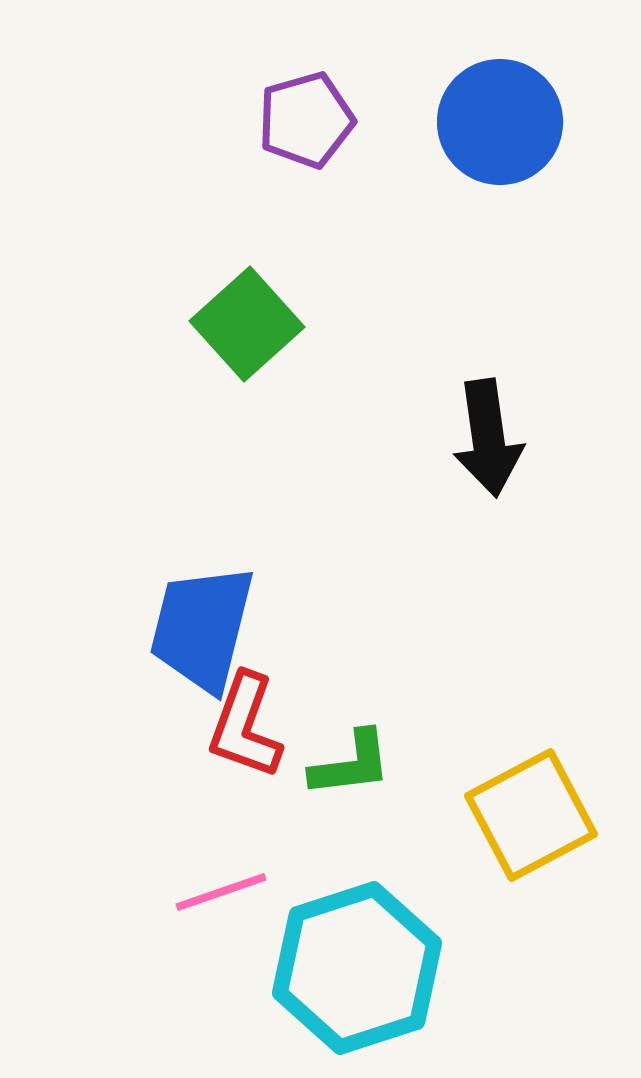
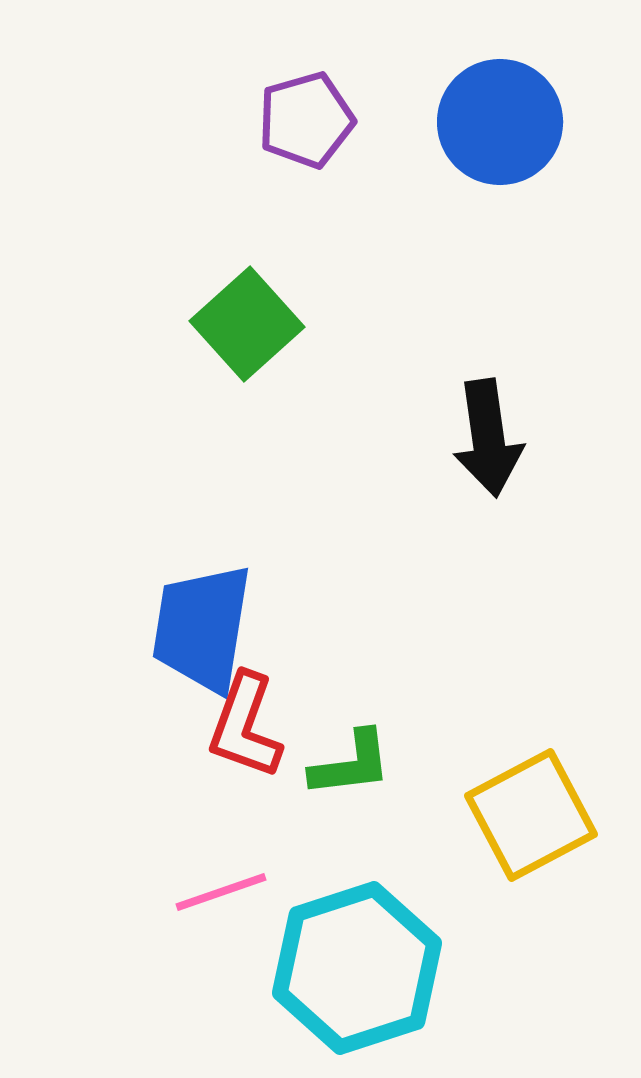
blue trapezoid: rotated 5 degrees counterclockwise
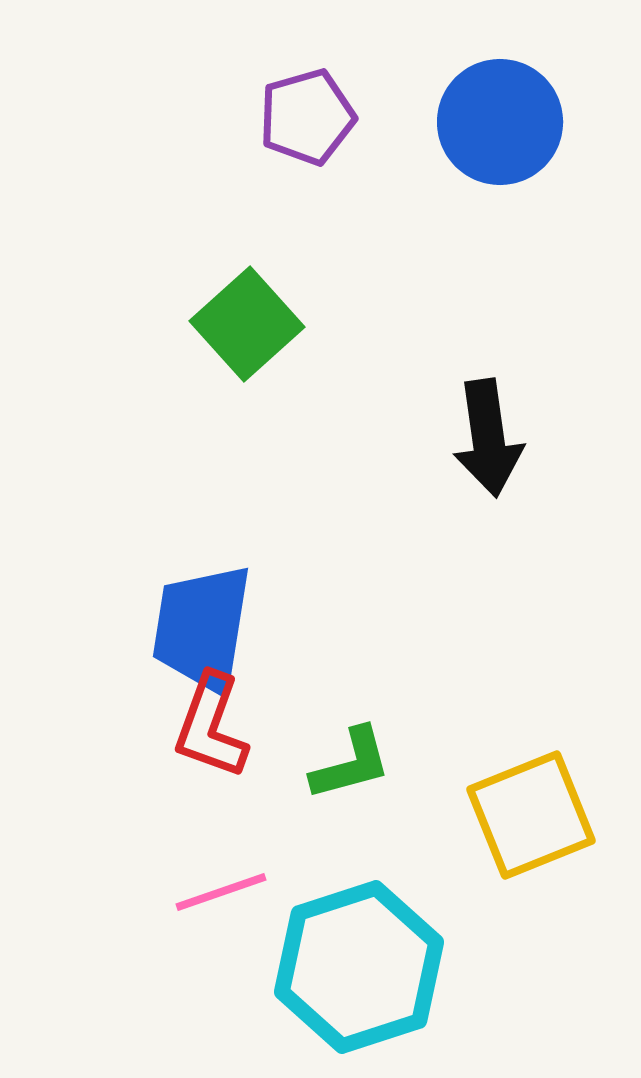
purple pentagon: moved 1 px right, 3 px up
red L-shape: moved 34 px left
green L-shape: rotated 8 degrees counterclockwise
yellow square: rotated 6 degrees clockwise
cyan hexagon: moved 2 px right, 1 px up
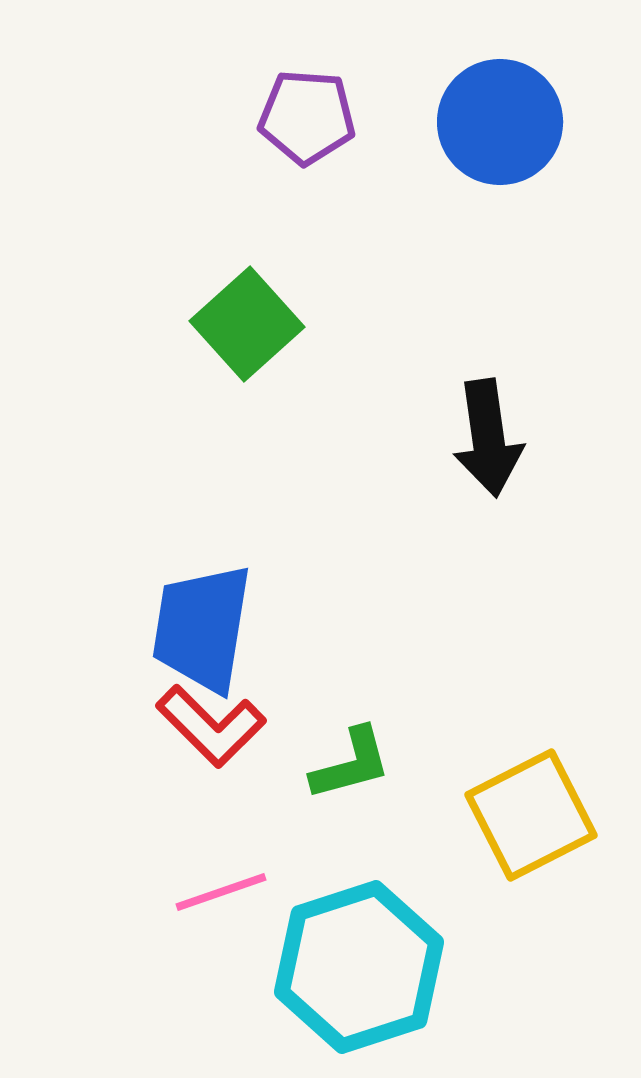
purple pentagon: rotated 20 degrees clockwise
red L-shape: rotated 65 degrees counterclockwise
yellow square: rotated 5 degrees counterclockwise
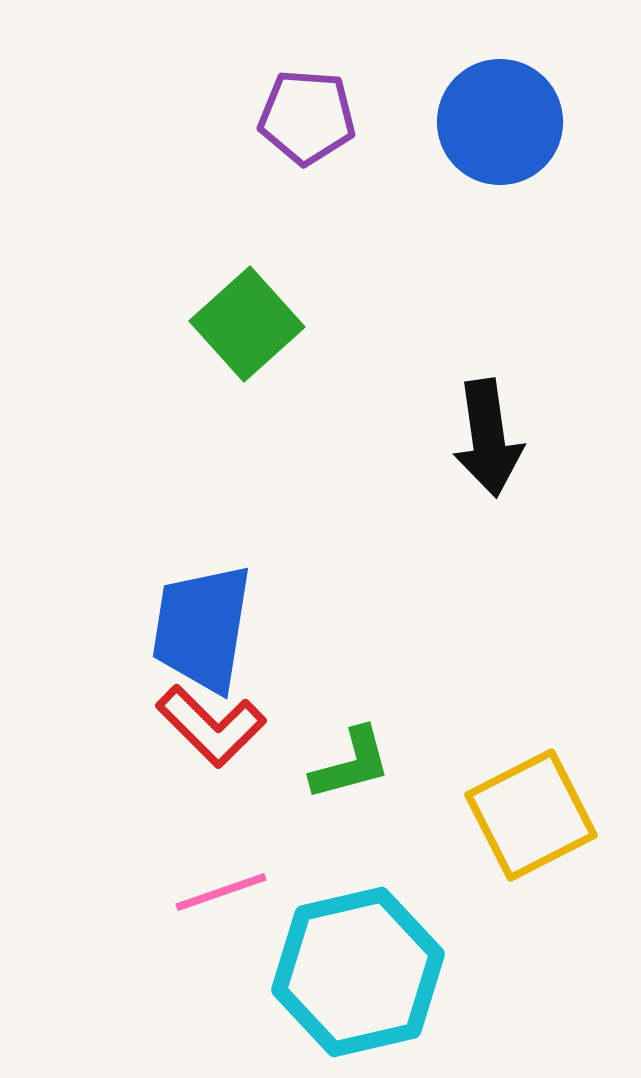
cyan hexagon: moved 1 px left, 5 px down; rotated 5 degrees clockwise
